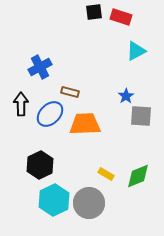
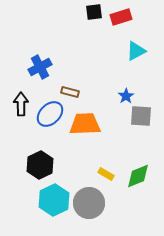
red rectangle: rotated 35 degrees counterclockwise
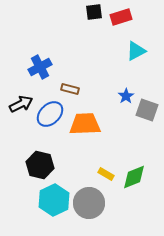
brown rectangle: moved 3 px up
black arrow: rotated 65 degrees clockwise
gray square: moved 6 px right, 6 px up; rotated 15 degrees clockwise
black hexagon: rotated 20 degrees counterclockwise
green diamond: moved 4 px left, 1 px down
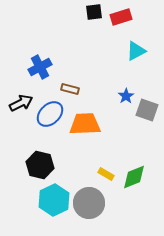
black arrow: moved 1 px up
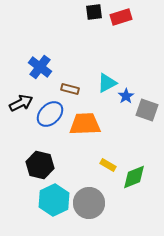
cyan triangle: moved 29 px left, 32 px down
blue cross: rotated 25 degrees counterclockwise
yellow rectangle: moved 2 px right, 9 px up
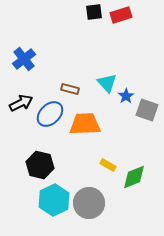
red rectangle: moved 2 px up
blue cross: moved 16 px left, 8 px up; rotated 15 degrees clockwise
cyan triangle: rotated 45 degrees counterclockwise
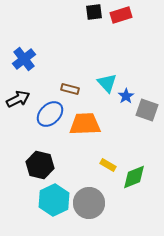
black arrow: moved 3 px left, 4 px up
